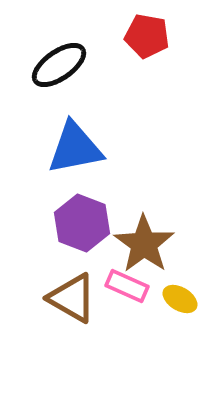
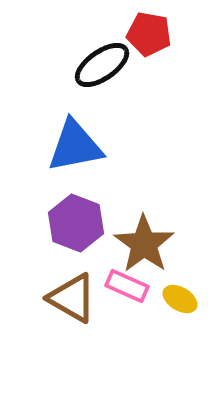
red pentagon: moved 2 px right, 2 px up
black ellipse: moved 43 px right
blue triangle: moved 2 px up
purple hexagon: moved 6 px left
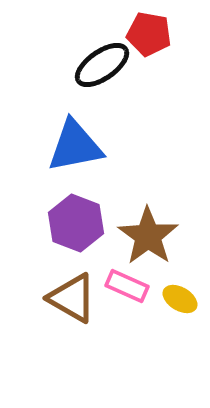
brown star: moved 4 px right, 8 px up
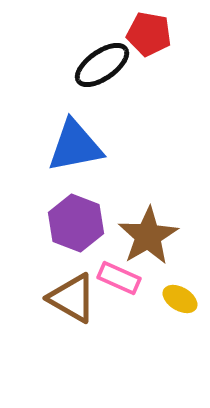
brown star: rotated 6 degrees clockwise
pink rectangle: moved 8 px left, 8 px up
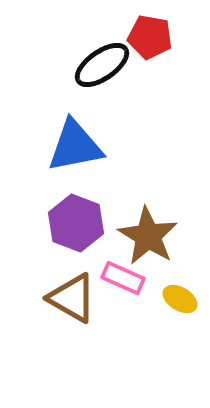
red pentagon: moved 1 px right, 3 px down
brown star: rotated 10 degrees counterclockwise
pink rectangle: moved 4 px right
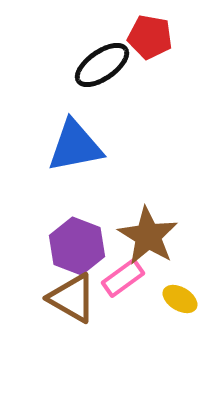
purple hexagon: moved 1 px right, 23 px down
pink rectangle: rotated 60 degrees counterclockwise
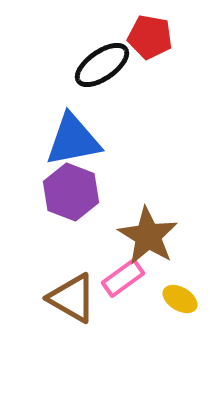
blue triangle: moved 2 px left, 6 px up
purple hexagon: moved 6 px left, 54 px up
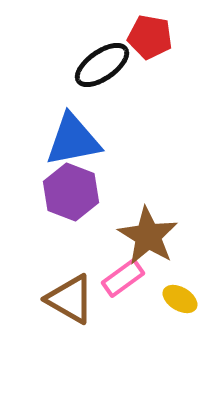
brown triangle: moved 2 px left, 1 px down
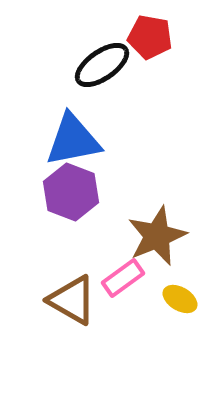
brown star: moved 9 px right; rotated 18 degrees clockwise
brown triangle: moved 2 px right, 1 px down
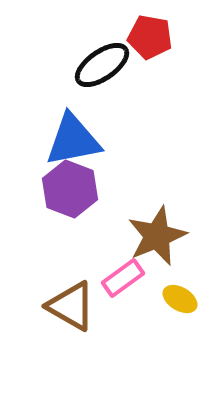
purple hexagon: moved 1 px left, 3 px up
brown triangle: moved 1 px left, 6 px down
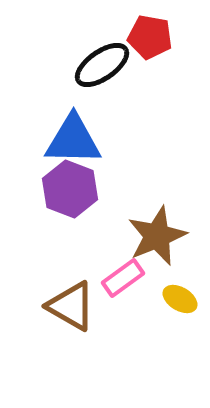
blue triangle: rotated 12 degrees clockwise
